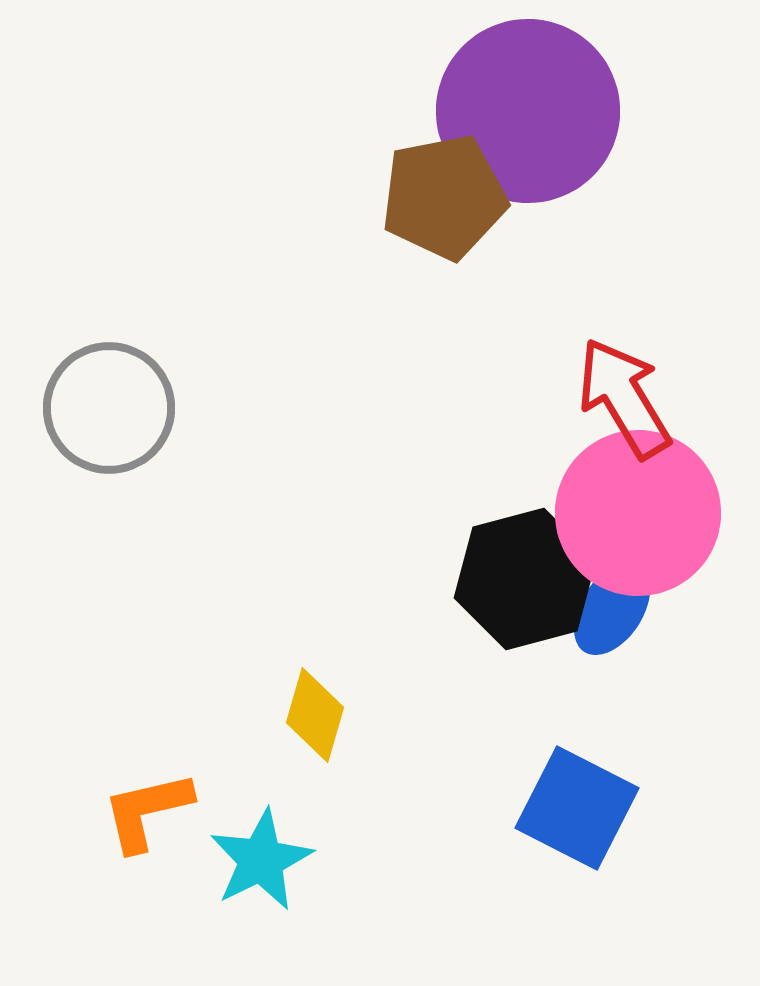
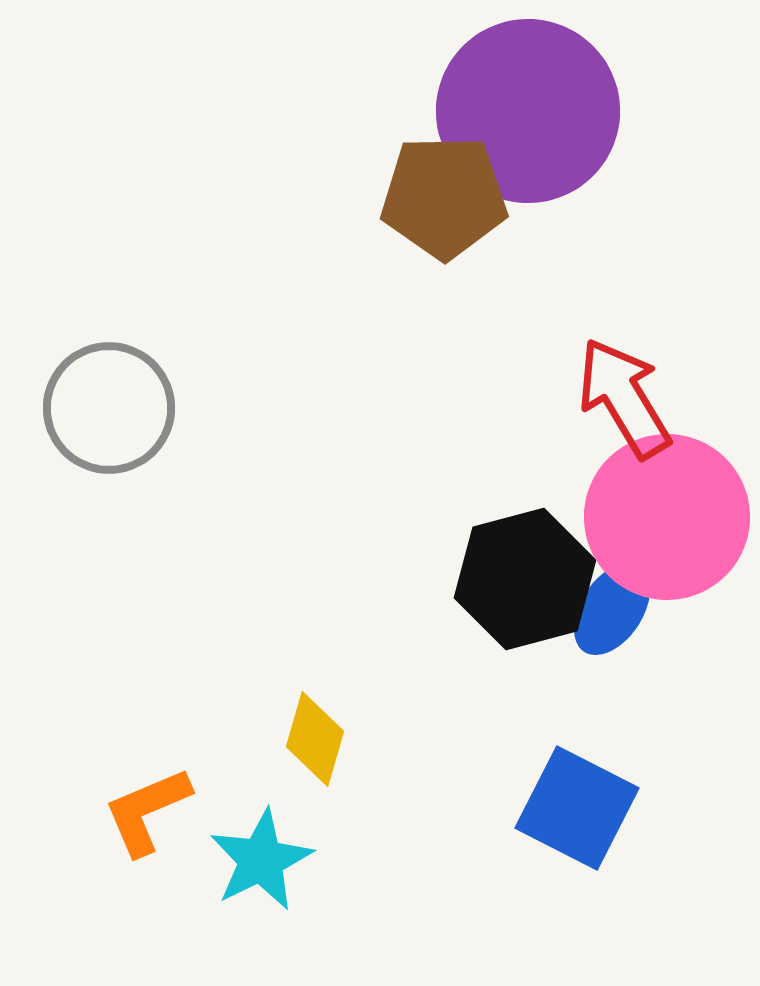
brown pentagon: rotated 10 degrees clockwise
pink circle: moved 29 px right, 4 px down
yellow diamond: moved 24 px down
orange L-shape: rotated 10 degrees counterclockwise
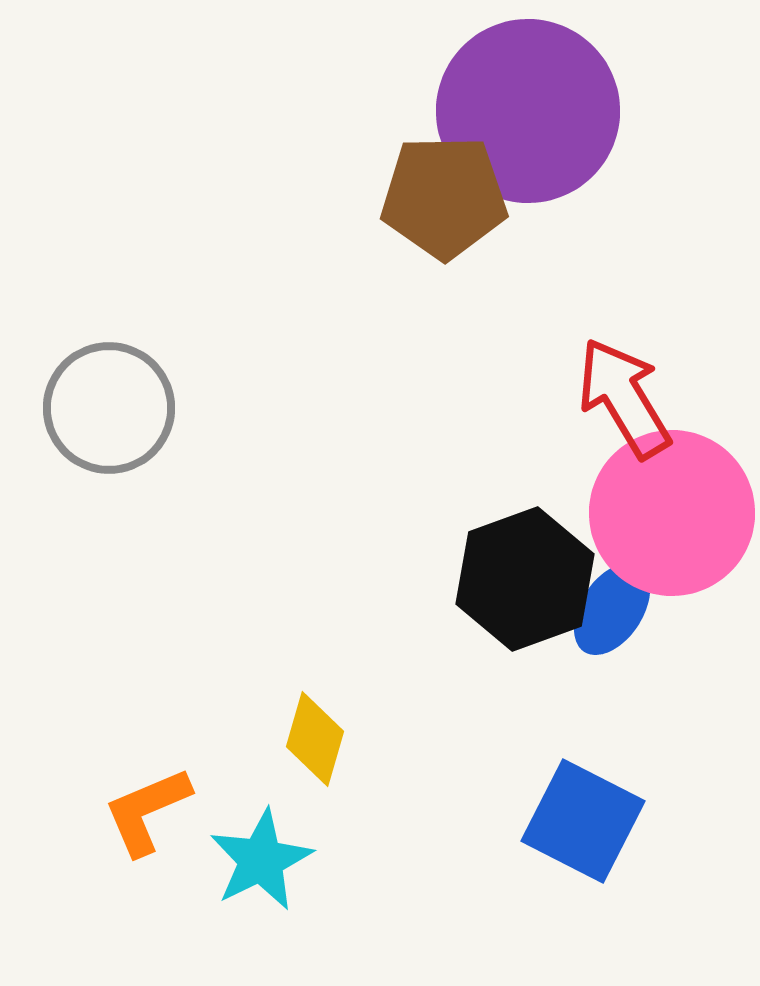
pink circle: moved 5 px right, 4 px up
black hexagon: rotated 5 degrees counterclockwise
blue square: moved 6 px right, 13 px down
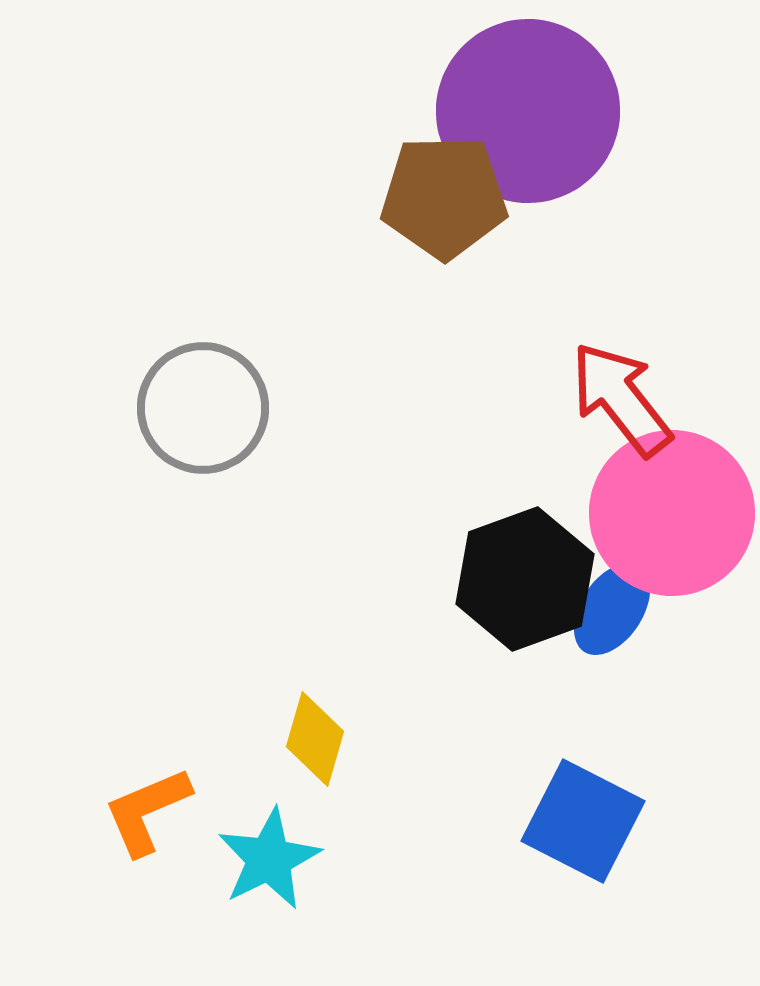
red arrow: moved 3 px left, 1 px down; rotated 7 degrees counterclockwise
gray circle: moved 94 px right
cyan star: moved 8 px right, 1 px up
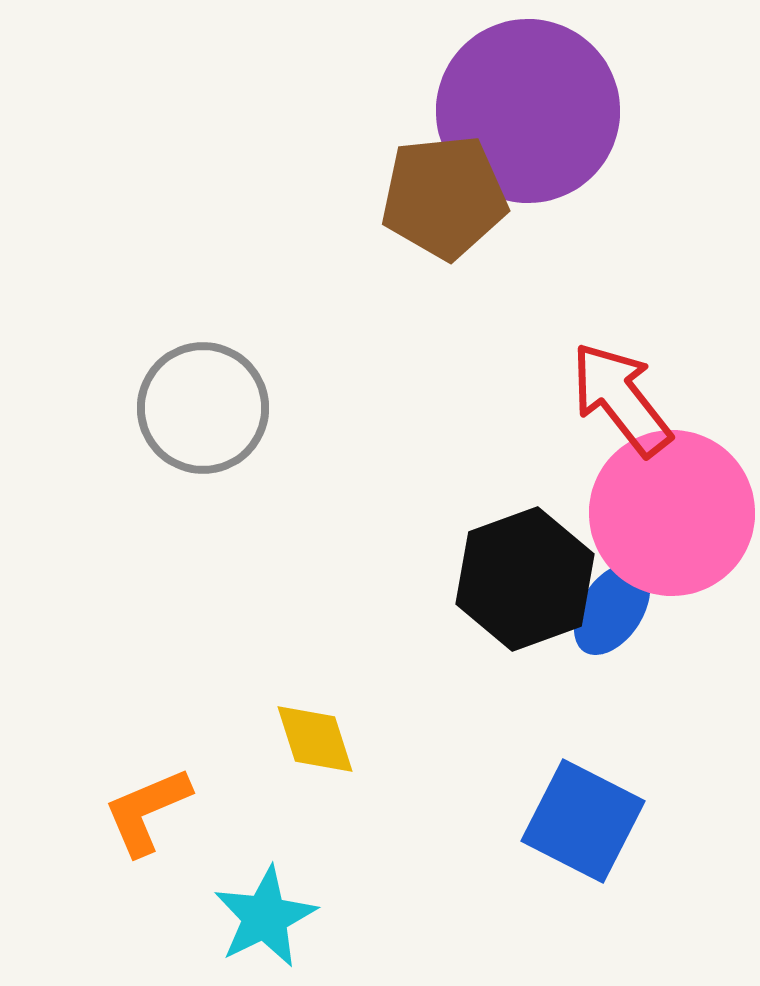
brown pentagon: rotated 5 degrees counterclockwise
yellow diamond: rotated 34 degrees counterclockwise
cyan star: moved 4 px left, 58 px down
